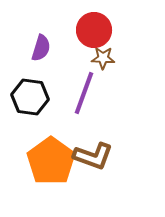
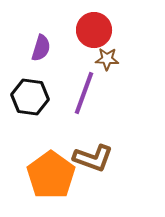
brown star: moved 4 px right, 1 px down
brown L-shape: moved 2 px down
orange pentagon: moved 14 px down
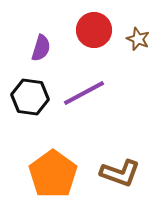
brown star: moved 31 px right, 20 px up; rotated 20 degrees clockwise
purple line: rotated 42 degrees clockwise
brown L-shape: moved 27 px right, 15 px down
orange pentagon: moved 2 px right, 1 px up
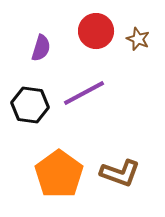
red circle: moved 2 px right, 1 px down
black hexagon: moved 8 px down
orange pentagon: moved 6 px right
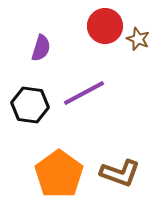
red circle: moved 9 px right, 5 px up
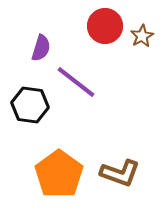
brown star: moved 4 px right, 3 px up; rotated 20 degrees clockwise
purple line: moved 8 px left, 11 px up; rotated 66 degrees clockwise
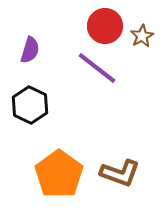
purple semicircle: moved 11 px left, 2 px down
purple line: moved 21 px right, 14 px up
black hexagon: rotated 18 degrees clockwise
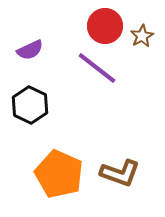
purple semicircle: rotated 48 degrees clockwise
orange pentagon: rotated 12 degrees counterclockwise
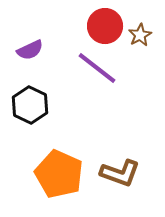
brown star: moved 2 px left, 1 px up
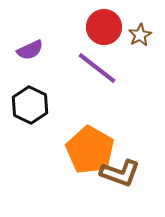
red circle: moved 1 px left, 1 px down
orange pentagon: moved 31 px right, 24 px up; rotated 6 degrees clockwise
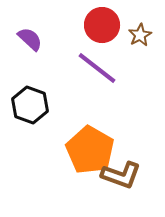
red circle: moved 2 px left, 2 px up
purple semicircle: moved 11 px up; rotated 112 degrees counterclockwise
black hexagon: rotated 6 degrees counterclockwise
brown L-shape: moved 1 px right, 2 px down
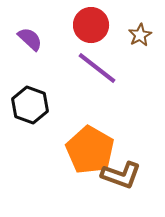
red circle: moved 11 px left
